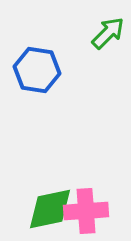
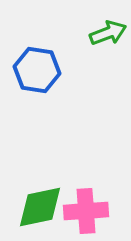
green arrow: rotated 24 degrees clockwise
green diamond: moved 10 px left, 2 px up
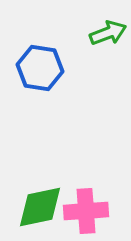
blue hexagon: moved 3 px right, 2 px up
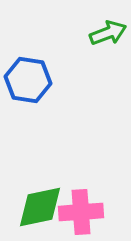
blue hexagon: moved 12 px left, 12 px down
pink cross: moved 5 px left, 1 px down
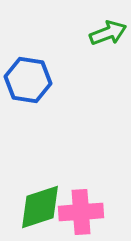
green diamond: rotated 6 degrees counterclockwise
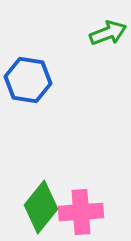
green diamond: moved 1 px right; rotated 33 degrees counterclockwise
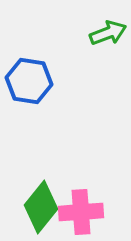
blue hexagon: moved 1 px right, 1 px down
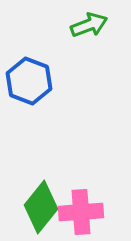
green arrow: moved 19 px left, 8 px up
blue hexagon: rotated 12 degrees clockwise
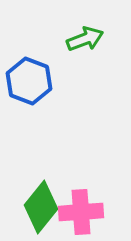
green arrow: moved 4 px left, 14 px down
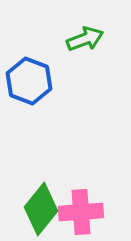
green diamond: moved 2 px down
